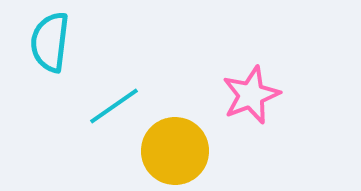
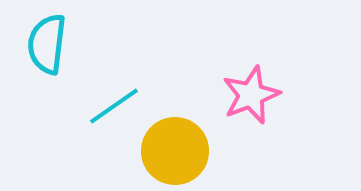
cyan semicircle: moved 3 px left, 2 px down
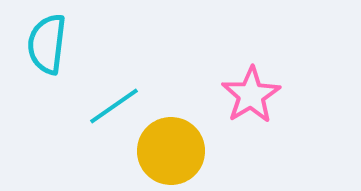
pink star: rotated 10 degrees counterclockwise
yellow circle: moved 4 px left
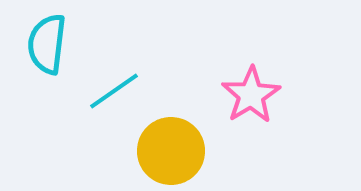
cyan line: moved 15 px up
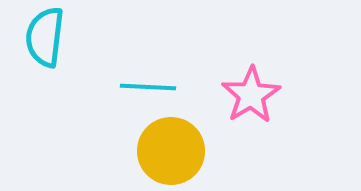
cyan semicircle: moved 2 px left, 7 px up
cyan line: moved 34 px right, 4 px up; rotated 38 degrees clockwise
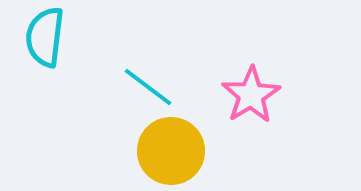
cyan line: rotated 34 degrees clockwise
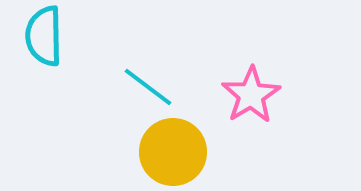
cyan semicircle: moved 1 px left, 1 px up; rotated 8 degrees counterclockwise
yellow circle: moved 2 px right, 1 px down
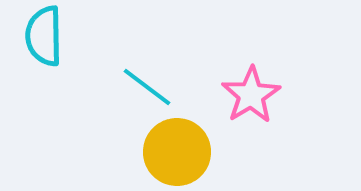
cyan line: moved 1 px left
yellow circle: moved 4 px right
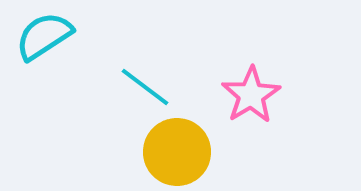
cyan semicircle: rotated 58 degrees clockwise
cyan line: moved 2 px left
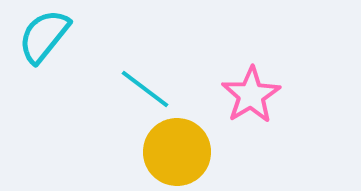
cyan semicircle: rotated 18 degrees counterclockwise
cyan line: moved 2 px down
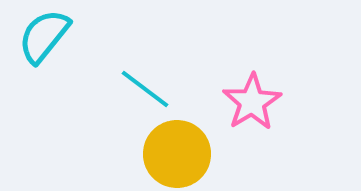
pink star: moved 1 px right, 7 px down
yellow circle: moved 2 px down
